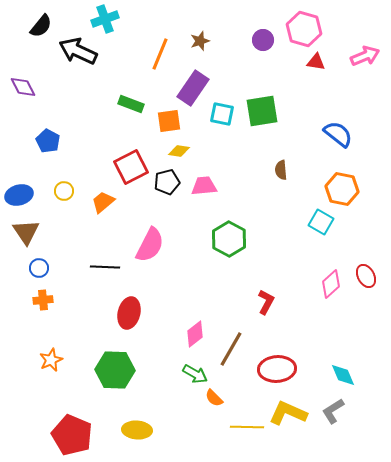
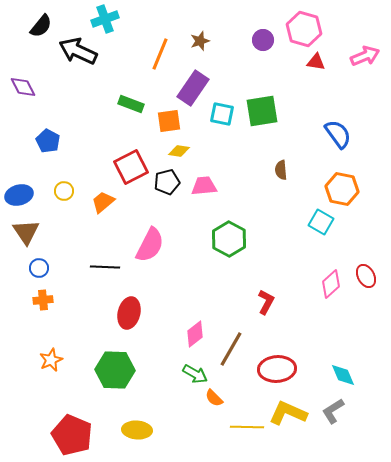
blue semicircle at (338, 134): rotated 16 degrees clockwise
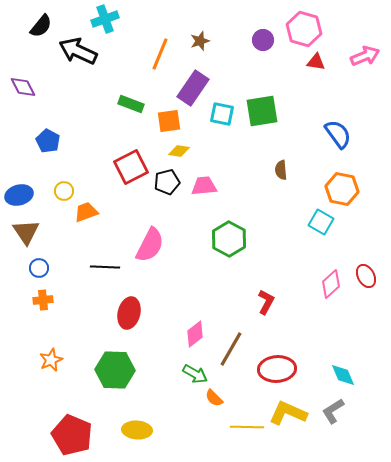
orange trapezoid at (103, 202): moved 17 px left, 10 px down; rotated 20 degrees clockwise
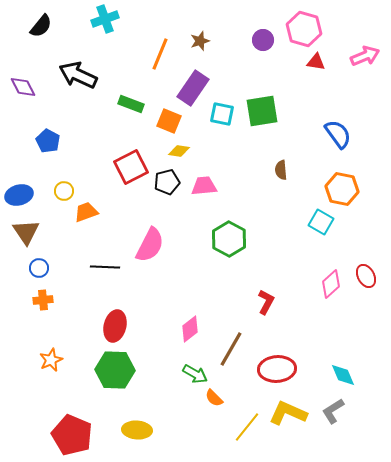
black arrow at (78, 51): moved 24 px down
orange square at (169, 121): rotated 30 degrees clockwise
red ellipse at (129, 313): moved 14 px left, 13 px down
pink diamond at (195, 334): moved 5 px left, 5 px up
yellow line at (247, 427): rotated 52 degrees counterclockwise
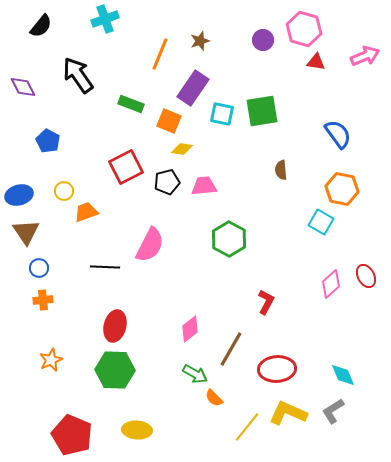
black arrow at (78, 75): rotated 30 degrees clockwise
yellow diamond at (179, 151): moved 3 px right, 2 px up
red square at (131, 167): moved 5 px left
